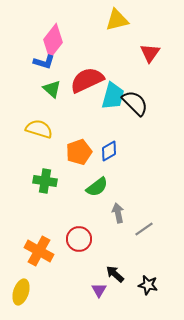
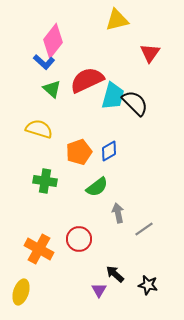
blue L-shape: rotated 25 degrees clockwise
orange cross: moved 2 px up
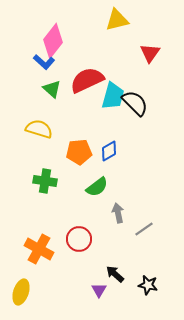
orange pentagon: rotated 15 degrees clockwise
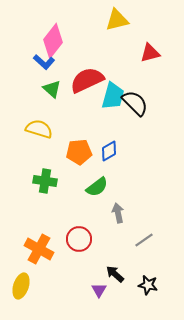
red triangle: rotated 40 degrees clockwise
gray line: moved 11 px down
yellow ellipse: moved 6 px up
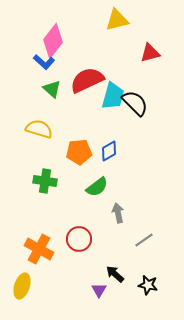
yellow ellipse: moved 1 px right
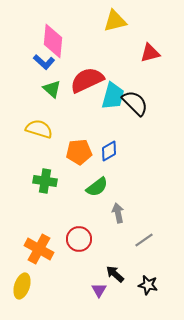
yellow triangle: moved 2 px left, 1 px down
pink diamond: rotated 32 degrees counterclockwise
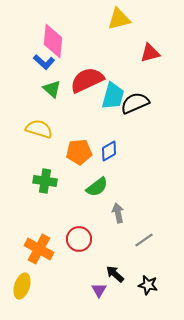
yellow triangle: moved 4 px right, 2 px up
black semicircle: rotated 68 degrees counterclockwise
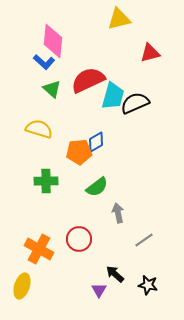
red semicircle: moved 1 px right
blue diamond: moved 13 px left, 9 px up
green cross: moved 1 px right; rotated 10 degrees counterclockwise
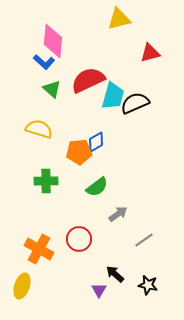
gray arrow: moved 1 px down; rotated 66 degrees clockwise
